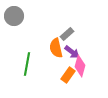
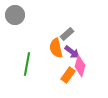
gray circle: moved 1 px right, 1 px up
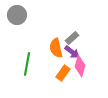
gray circle: moved 2 px right
gray rectangle: moved 5 px right, 4 px down
orange rectangle: moved 5 px left, 2 px up
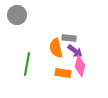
gray rectangle: moved 3 px left; rotated 48 degrees clockwise
purple arrow: moved 3 px right, 1 px up
orange rectangle: rotated 63 degrees clockwise
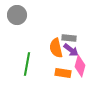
purple arrow: moved 4 px left, 1 px up
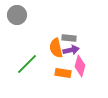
purple arrow: rotated 49 degrees counterclockwise
green line: rotated 35 degrees clockwise
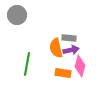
green line: rotated 35 degrees counterclockwise
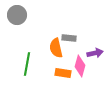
purple arrow: moved 24 px right, 3 px down
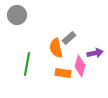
gray rectangle: rotated 48 degrees counterclockwise
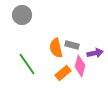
gray circle: moved 5 px right
gray rectangle: moved 3 px right, 7 px down; rotated 56 degrees clockwise
green line: rotated 45 degrees counterclockwise
orange rectangle: rotated 49 degrees counterclockwise
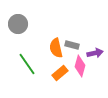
gray circle: moved 4 px left, 9 px down
orange rectangle: moved 3 px left
